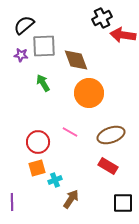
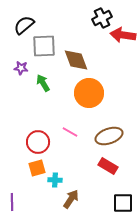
purple star: moved 13 px down
brown ellipse: moved 2 px left, 1 px down
cyan cross: rotated 24 degrees clockwise
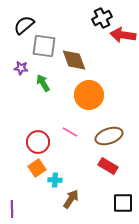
gray square: rotated 10 degrees clockwise
brown diamond: moved 2 px left
orange circle: moved 2 px down
orange square: rotated 18 degrees counterclockwise
purple line: moved 7 px down
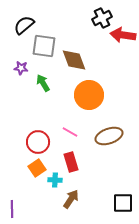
red rectangle: moved 37 px left, 4 px up; rotated 42 degrees clockwise
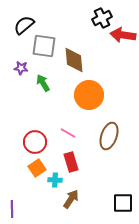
brown diamond: rotated 16 degrees clockwise
pink line: moved 2 px left, 1 px down
brown ellipse: rotated 52 degrees counterclockwise
red circle: moved 3 px left
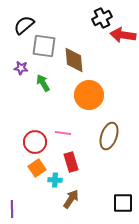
pink line: moved 5 px left; rotated 21 degrees counterclockwise
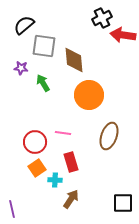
purple line: rotated 12 degrees counterclockwise
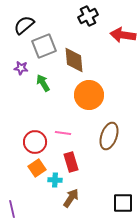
black cross: moved 14 px left, 2 px up
gray square: rotated 30 degrees counterclockwise
brown arrow: moved 1 px up
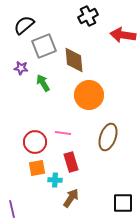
brown ellipse: moved 1 px left, 1 px down
orange square: rotated 24 degrees clockwise
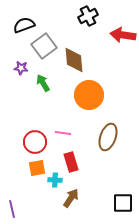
black semicircle: rotated 20 degrees clockwise
gray square: rotated 15 degrees counterclockwise
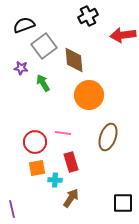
red arrow: rotated 15 degrees counterclockwise
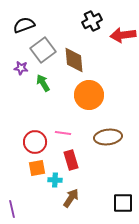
black cross: moved 4 px right, 5 px down
gray square: moved 1 px left, 4 px down
brown ellipse: rotated 64 degrees clockwise
red rectangle: moved 2 px up
